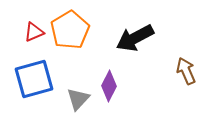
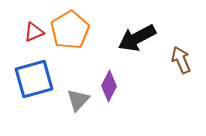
black arrow: moved 2 px right
brown arrow: moved 5 px left, 11 px up
gray triangle: moved 1 px down
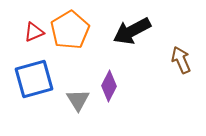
black arrow: moved 5 px left, 7 px up
gray triangle: rotated 15 degrees counterclockwise
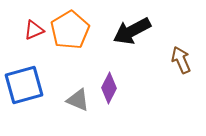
red triangle: moved 2 px up
blue square: moved 10 px left, 6 px down
purple diamond: moved 2 px down
gray triangle: rotated 35 degrees counterclockwise
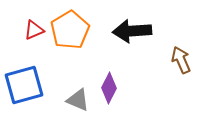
black arrow: rotated 24 degrees clockwise
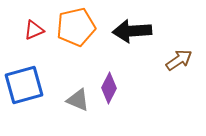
orange pentagon: moved 6 px right, 3 px up; rotated 18 degrees clockwise
brown arrow: moved 2 px left; rotated 80 degrees clockwise
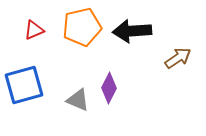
orange pentagon: moved 6 px right
brown arrow: moved 1 px left, 2 px up
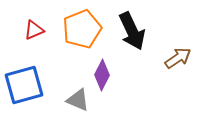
orange pentagon: moved 2 px down; rotated 9 degrees counterclockwise
black arrow: rotated 111 degrees counterclockwise
purple diamond: moved 7 px left, 13 px up
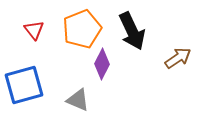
red triangle: rotated 45 degrees counterclockwise
purple diamond: moved 11 px up
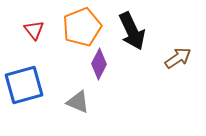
orange pentagon: moved 2 px up
purple diamond: moved 3 px left
gray triangle: moved 2 px down
